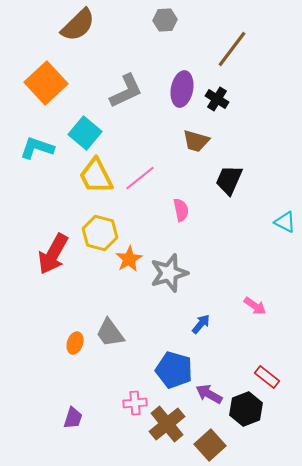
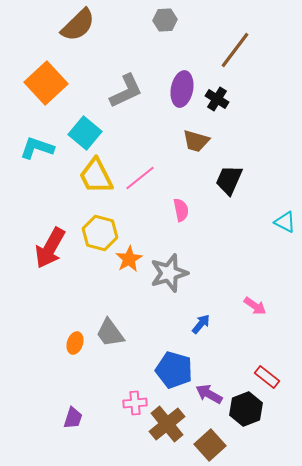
brown line: moved 3 px right, 1 px down
red arrow: moved 3 px left, 6 px up
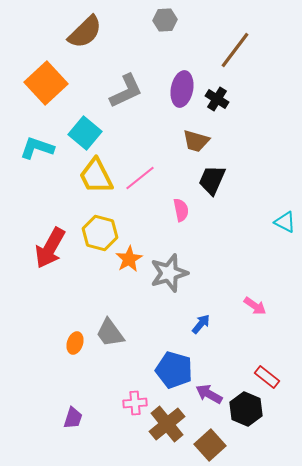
brown semicircle: moved 7 px right, 7 px down
black trapezoid: moved 17 px left
black hexagon: rotated 16 degrees counterclockwise
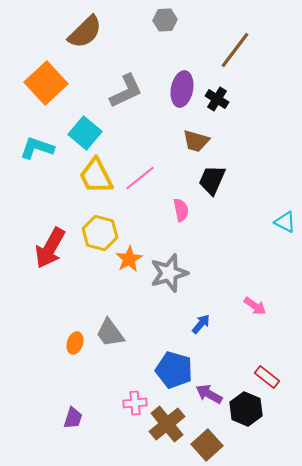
brown square: moved 3 px left
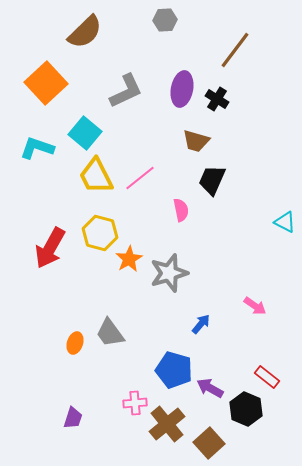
purple arrow: moved 1 px right, 6 px up
brown square: moved 2 px right, 2 px up
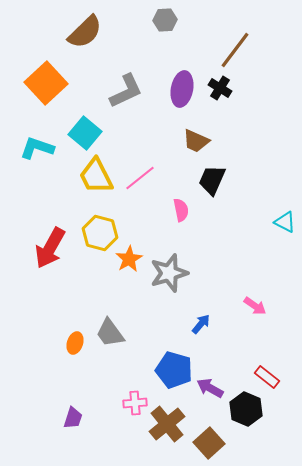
black cross: moved 3 px right, 11 px up
brown trapezoid: rotated 8 degrees clockwise
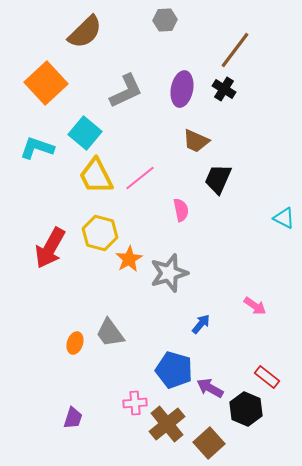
black cross: moved 4 px right, 1 px down
black trapezoid: moved 6 px right, 1 px up
cyan triangle: moved 1 px left, 4 px up
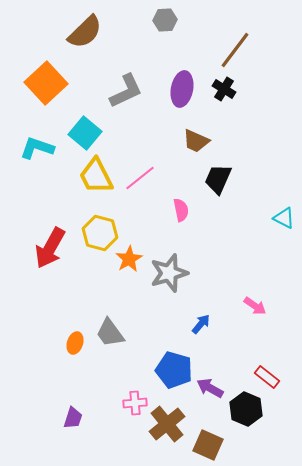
brown square: moved 1 px left, 2 px down; rotated 24 degrees counterclockwise
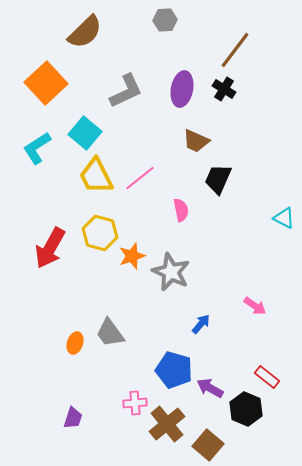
cyan L-shape: rotated 52 degrees counterclockwise
orange star: moved 3 px right, 3 px up; rotated 12 degrees clockwise
gray star: moved 2 px right, 1 px up; rotated 30 degrees counterclockwise
brown square: rotated 16 degrees clockwise
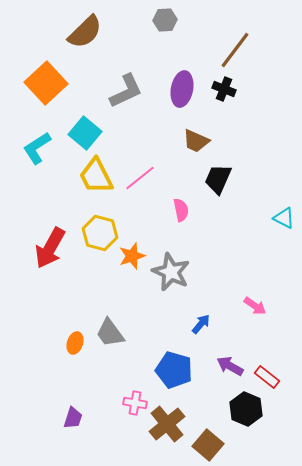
black cross: rotated 10 degrees counterclockwise
purple arrow: moved 20 px right, 22 px up
pink cross: rotated 15 degrees clockwise
